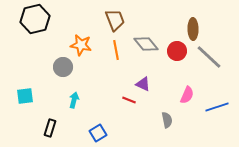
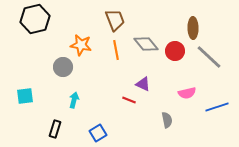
brown ellipse: moved 1 px up
red circle: moved 2 px left
pink semicircle: moved 2 px up; rotated 54 degrees clockwise
black rectangle: moved 5 px right, 1 px down
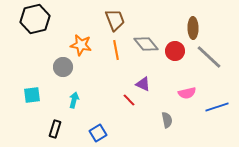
cyan square: moved 7 px right, 1 px up
red line: rotated 24 degrees clockwise
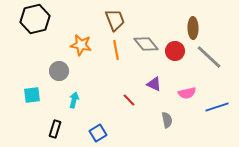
gray circle: moved 4 px left, 4 px down
purple triangle: moved 11 px right
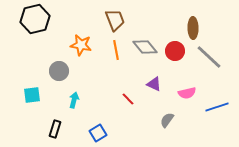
gray diamond: moved 1 px left, 3 px down
red line: moved 1 px left, 1 px up
gray semicircle: rotated 133 degrees counterclockwise
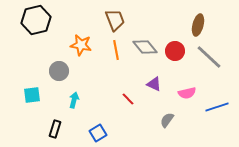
black hexagon: moved 1 px right, 1 px down
brown ellipse: moved 5 px right, 3 px up; rotated 15 degrees clockwise
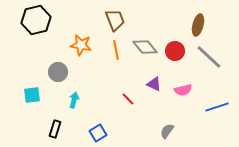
gray circle: moved 1 px left, 1 px down
pink semicircle: moved 4 px left, 3 px up
gray semicircle: moved 11 px down
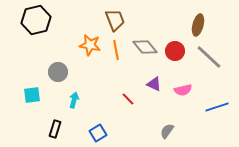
orange star: moved 9 px right
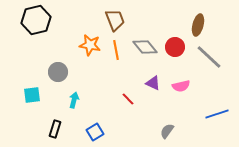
red circle: moved 4 px up
purple triangle: moved 1 px left, 1 px up
pink semicircle: moved 2 px left, 4 px up
blue line: moved 7 px down
blue square: moved 3 px left, 1 px up
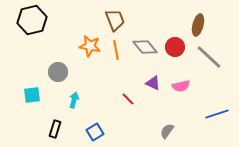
black hexagon: moved 4 px left
orange star: moved 1 px down
